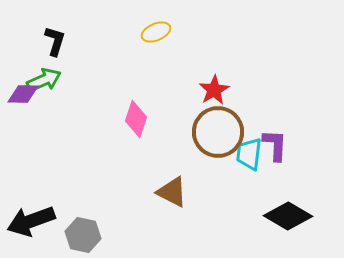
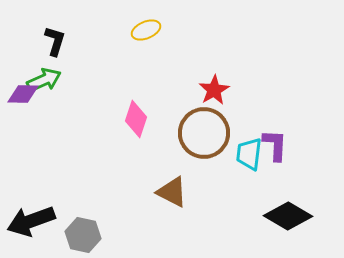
yellow ellipse: moved 10 px left, 2 px up
brown circle: moved 14 px left, 1 px down
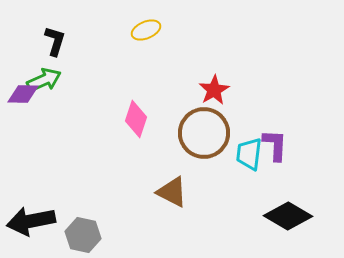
black arrow: rotated 9 degrees clockwise
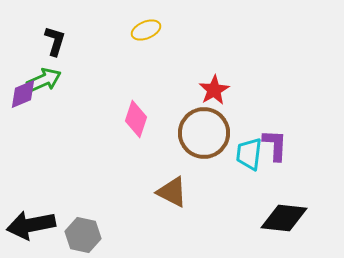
purple diamond: rotated 24 degrees counterclockwise
black diamond: moved 4 px left, 2 px down; rotated 24 degrees counterclockwise
black arrow: moved 4 px down
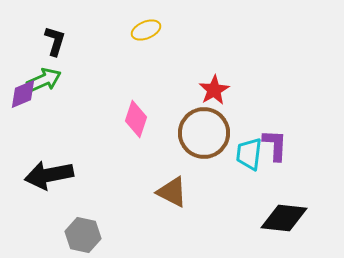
black arrow: moved 18 px right, 50 px up
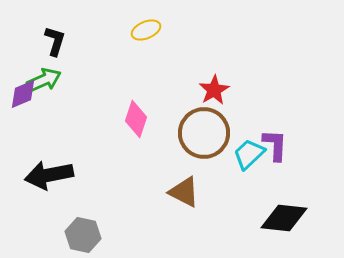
cyan trapezoid: rotated 40 degrees clockwise
brown triangle: moved 12 px right
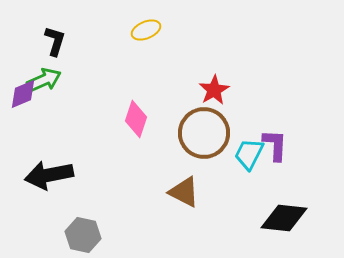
cyan trapezoid: rotated 20 degrees counterclockwise
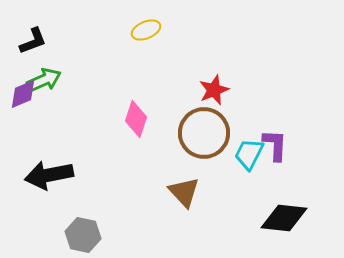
black L-shape: moved 22 px left; rotated 52 degrees clockwise
red star: rotated 8 degrees clockwise
brown triangle: rotated 20 degrees clockwise
